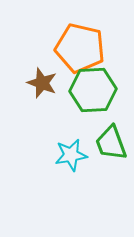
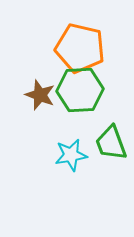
brown star: moved 2 px left, 12 px down
green hexagon: moved 13 px left
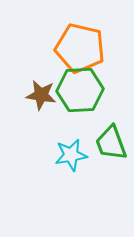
brown star: moved 1 px right; rotated 12 degrees counterclockwise
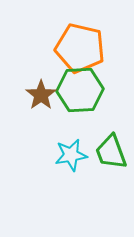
brown star: rotated 28 degrees clockwise
green trapezoid: moved 9 px down
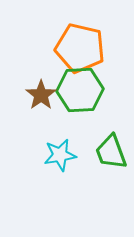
cyan star: moved 11 px left
